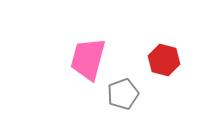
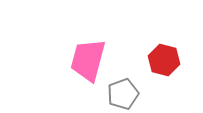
pink trapezoid: moved 1 px down
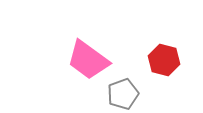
pink trapezoid: rotated 69 degrees counterclockwise
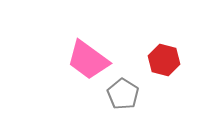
gray pentagon: rotated 20 degrees counterclockwise
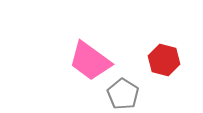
pink trapezoid: moved 2 px right, 1 px down
